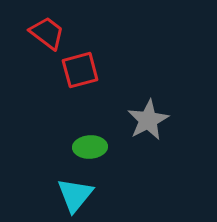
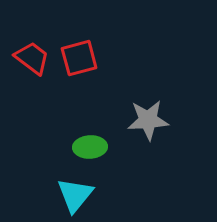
red trapezoid: moved 15 px left, 25 px down
red square: moved 1 px left, 12 px up
gray star: rotated 24 degrees clockwise
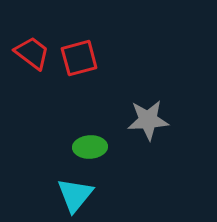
red trapezoid: moved 5 px up
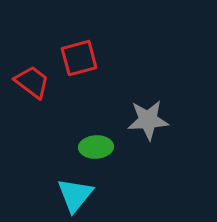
red trapezoid: moved 29 px down
green ellipse: moved 6 px right
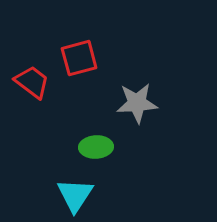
gray star: moved 11 px left, 17 px up
cyan triangle: rotated 6 degrees counterclockwise
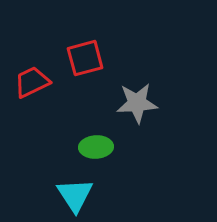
red square: moved 6 px right
red trapezoid: rotated 63 degrees counterclockwise
cyan triangle: rotated 6 degrees counterclockwise
